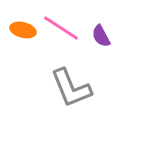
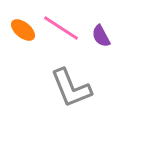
orange ellipse: rotated 25 degrees clockwise
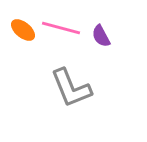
pink line: rotated 18 degrees counterclockwise
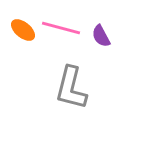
gray L-shape: rotated 36 degrees clockwise
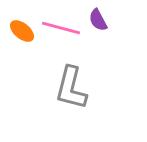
orange ellipse: moved 1 px left, 1 px down
purple semicircle: moved 3 px left, 16 px up
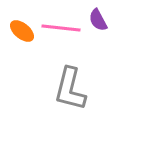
pink line: rotated 9 degrees counterclockwise
gray L-shape: moved 1 px left, 1 px down
